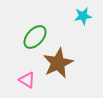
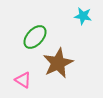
cyan star: rotated 18 degrees clockwise
pink triangle: moved 4 px left
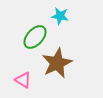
cyan star: moved 23 px left
brown star: moved 1 px left
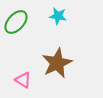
cyan star: moved 2 px left
green ellipse: moved 19 px left, 15 px up
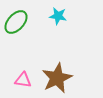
brown star: moved 15 px down
pink triangle: rotated 24 degrees counterclockwise
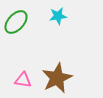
cyan star: rotated 18 degrees counterclockwise
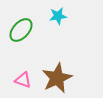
green ellipse: moved 5 px right, 8 px down
pink triangle: rotated 12 degrees clockwise
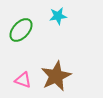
brown star: moved 1 px left, 2 px up
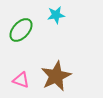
cyan star: moved 2 px left, 1 px up
pink triangle: moved 2 px left
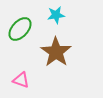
green ellipse: moved 1 px left, 1 px up
brown star: moved 24 px up; rotated 12 degrees counterclockwise
